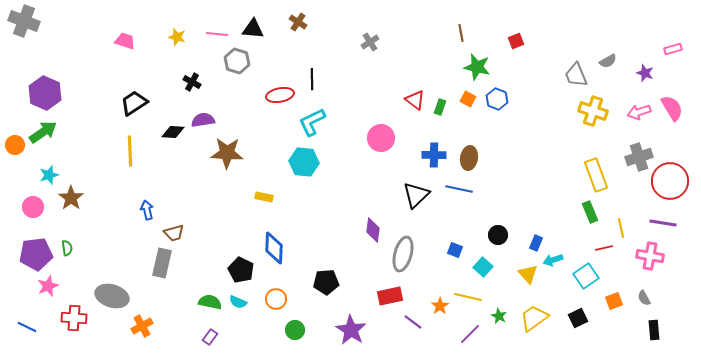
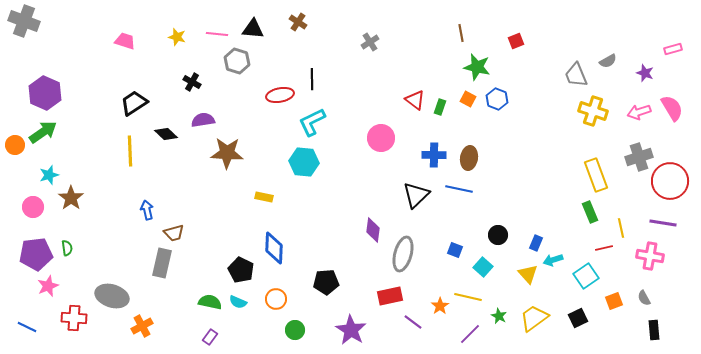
black diamond at (173, 132): moved 7 px left, 2 px down; rotated 40 degrees clockwise
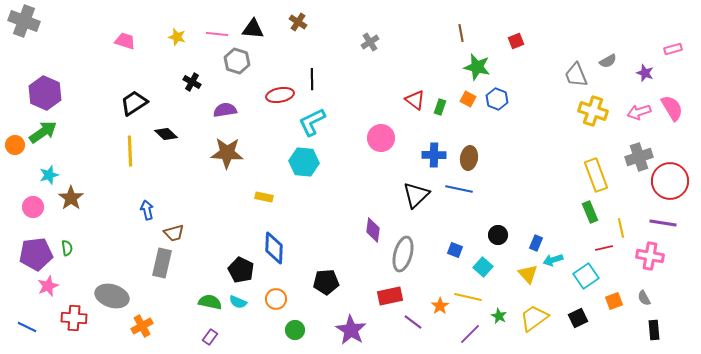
purple semicircle at (203, 120): moved 22 px right, 10 px up
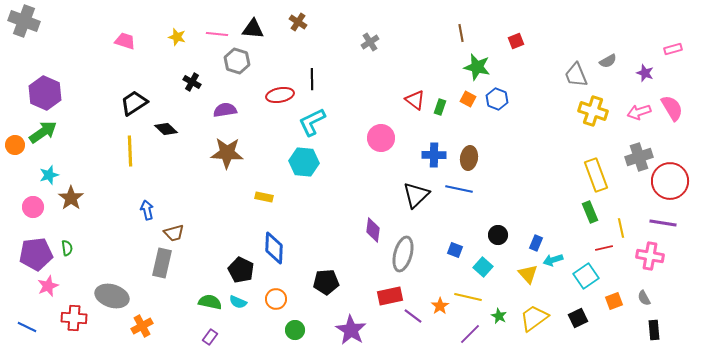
black diamond at (166, 134): moved 5 px up
purple line at (413, 322): moved 6 px up
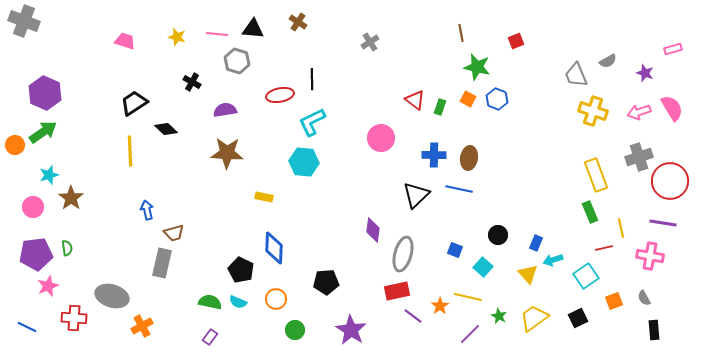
red rectangle at (390, 296): moved 7 px right, 5 px up
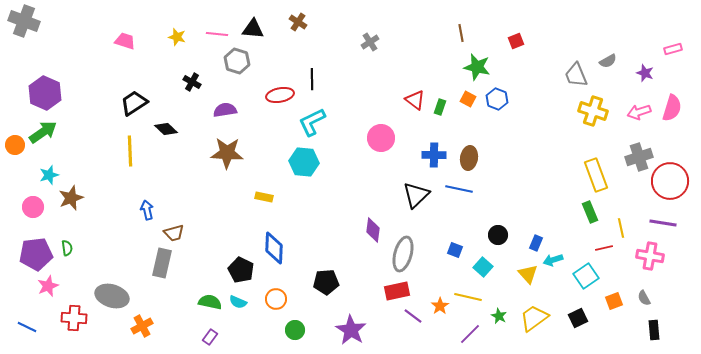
pink semicircle at (672, 108): rotated 48 degrees clockwise
brown star at (71, 198): rotated 15 degrees clockwise
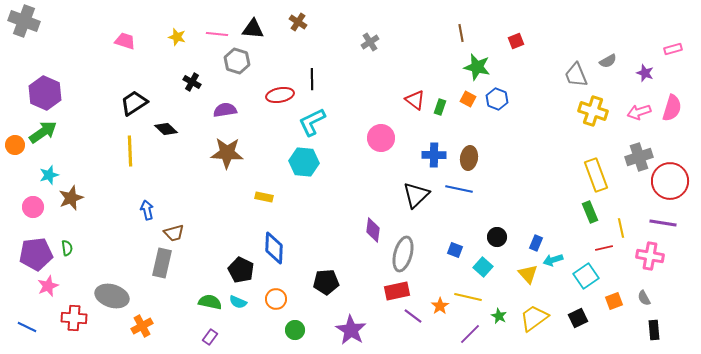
black circle at (498, 235): moved 1 px left, 2 px down
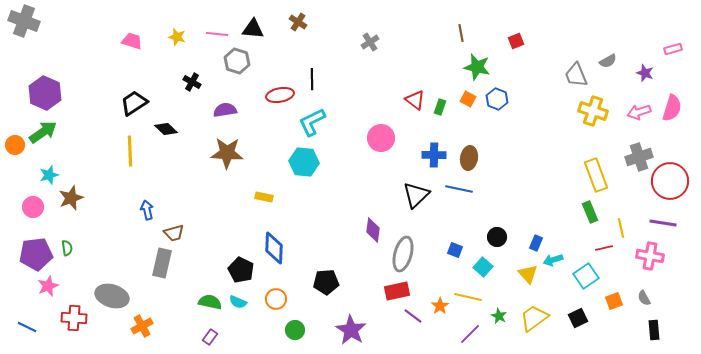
pink trapezoid at (125, 41): moved 7 px right
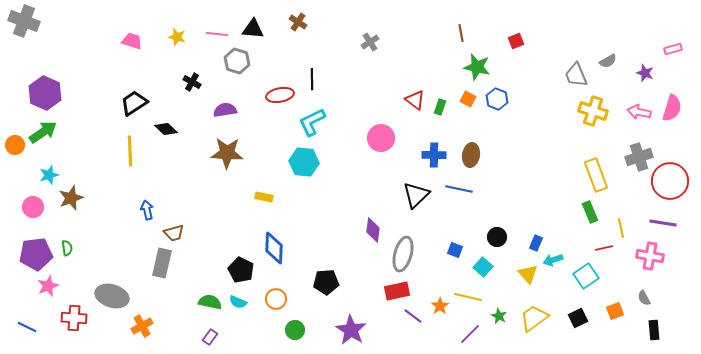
pink arrow at (639, 112): rotated 30 degrees clockwise
brown ellipse at (469, 158): moved 2 px right, 3 px up
orange square at (614, 301): moved 1 px right, 10 px down
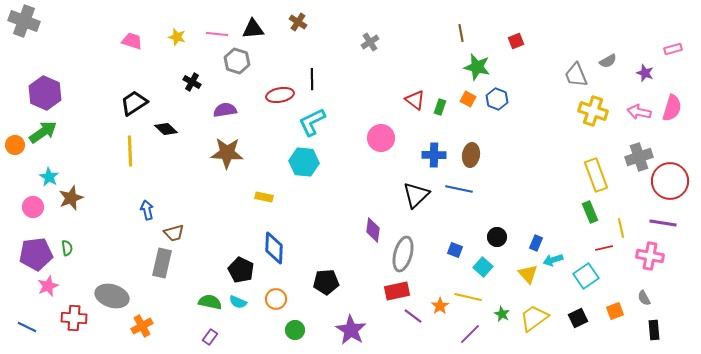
black triangle at (253, 29): rotated 10 degrees counterclockwise
cyan star at (49, 175): moved 2 px down; rotated 24 degrees counterclockwise
green star at (499, 316): moved 3 px right, 2 px up
